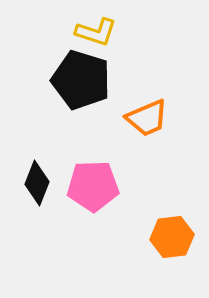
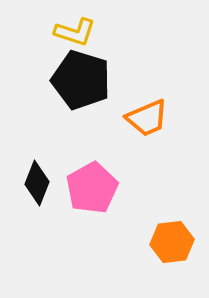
yellow L-shape: moved 21 px left
pink pentagon: moved 1 px left, 2 px down; rotated 27 degrees counterclockwise
orange hexagon: moved 5 px down
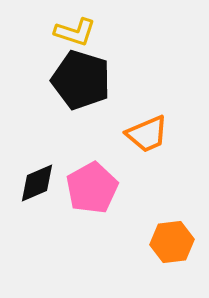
orange trapezoid: moved 16 px down
black diamond: rotated 45 degrees clockwise
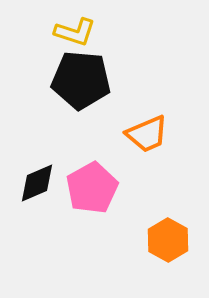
black pentagon: rotated 12 degrees counterclockwise
orange hexagon: moved 4 px left, 2 px up; rotated 24 degrees counterclockwise
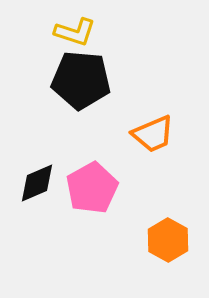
orange trapezoid: moved 6 px right
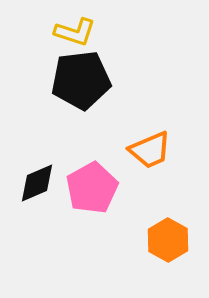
black pentagon: rotated 12 degrees counterclockwise
orange trapezoid: moved 3 px left, 16 px down
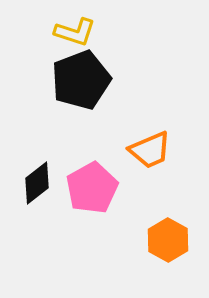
black pentagon: rotated 14 degrees counterclockwise
black diamond: rotated 15 degrees counterclockwise
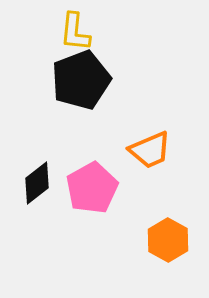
yellow L-shape: rotated 78 degrees clockwise
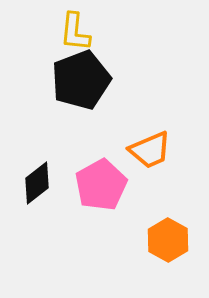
pink pentagon: moved 9 px right, 3 px up
